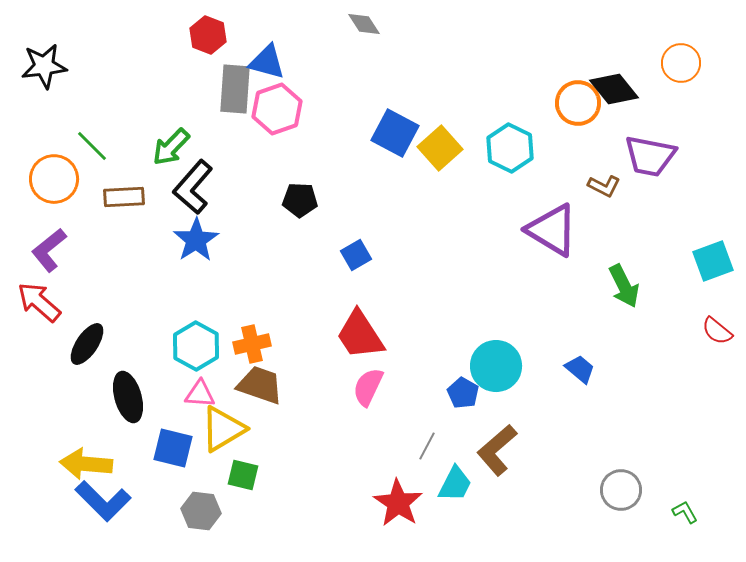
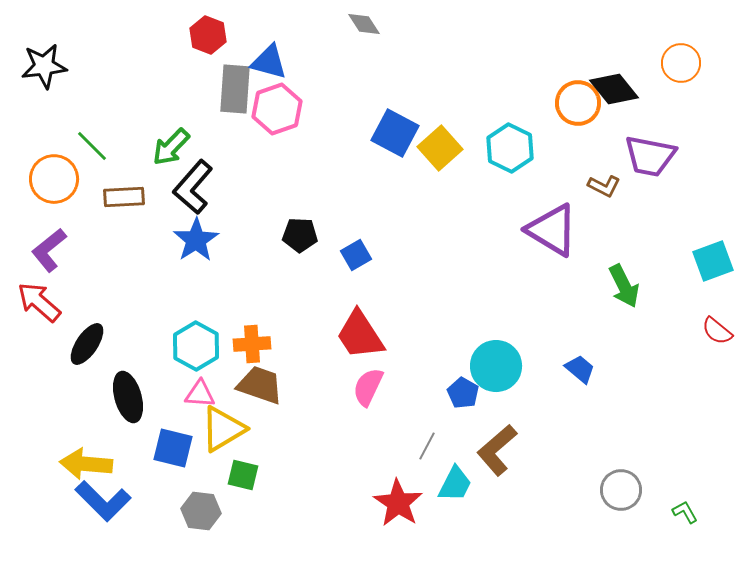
blue triangle at (267, 62): moved 2 px right
black pentagon at (300, 200): moved 35 px down
orange cross at (252, 344): rotated 9 degrees clockwise
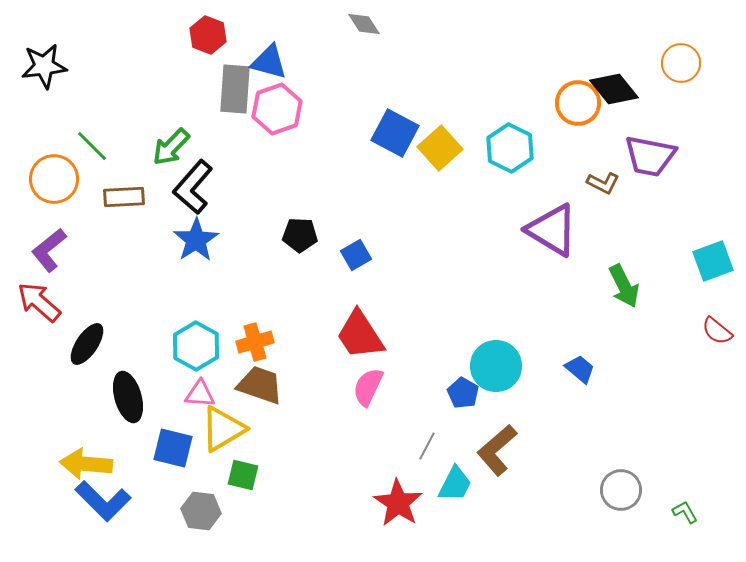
brown L-shape at (604, 186): moved 1 px left, 3 px up
orange cross at (252, 344): moved 3 px right, 2 px up; rotated 12 degrees counterclockwise
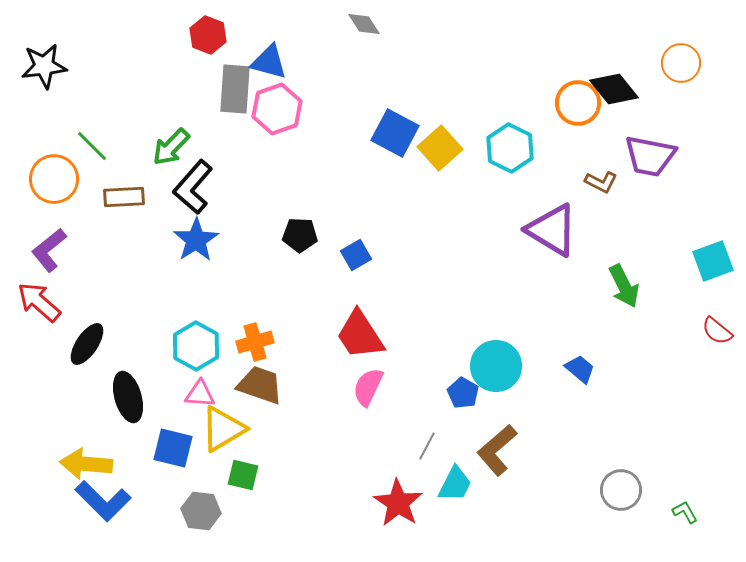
brown L-shape at (603, 183): moved 2 px left, 1 px up
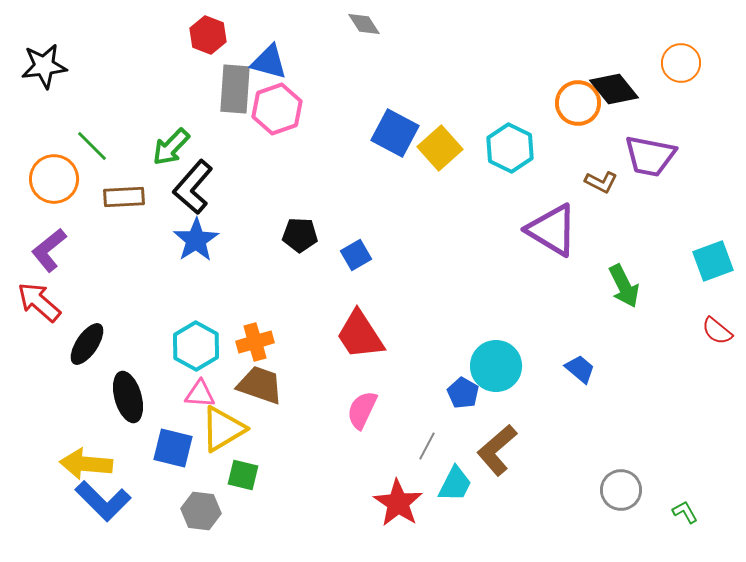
pink semicircle at (368, 387): moved 6 px left, 23 px down
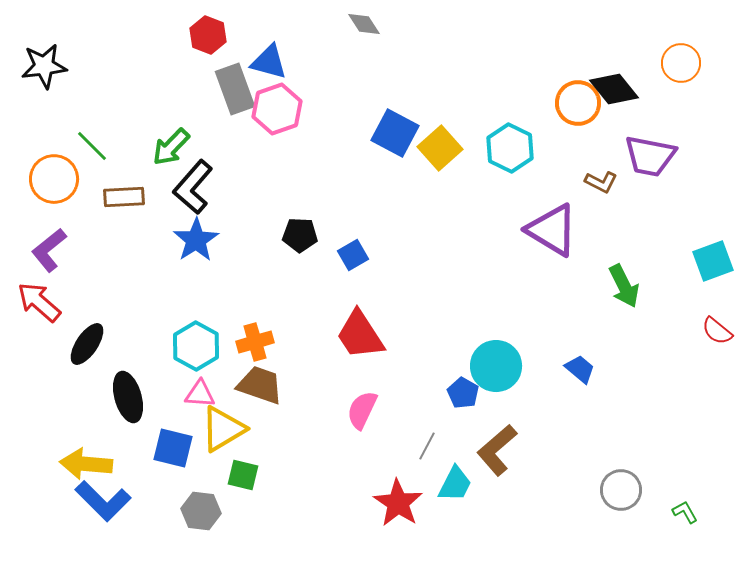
gray rectangle at (235, 89): rotated 24 degrees counterclockwise
blue square at (356, 255): moved 3 px left
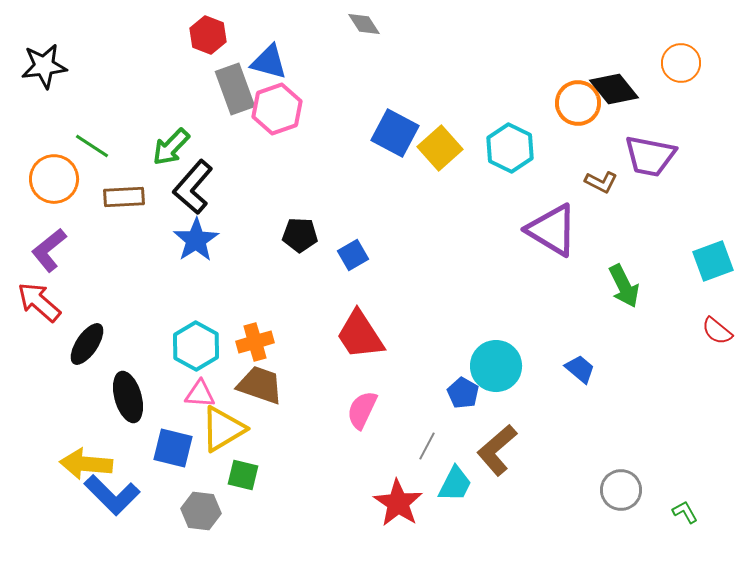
green line at (92, 146): rotated 12 degrees counterclockwise
blue L-shape at (103, 501): moved 9 px right, 6 px up
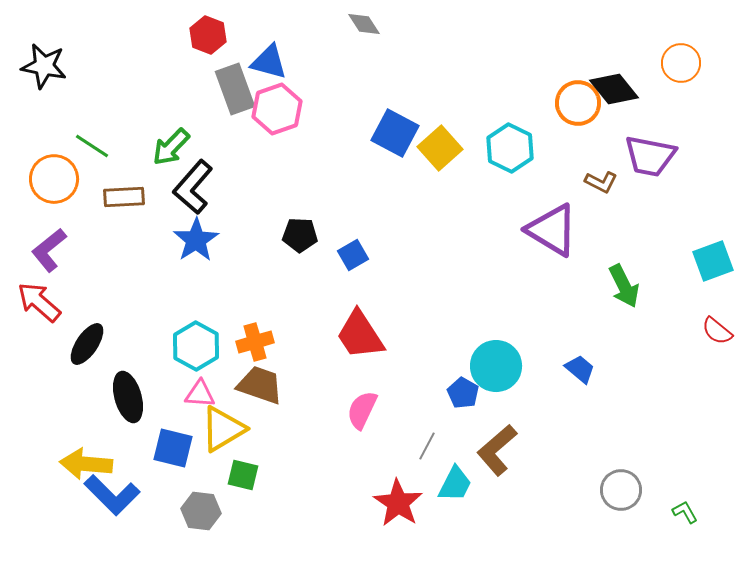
black star at (44, 66): rotated 18 degrees clockwise
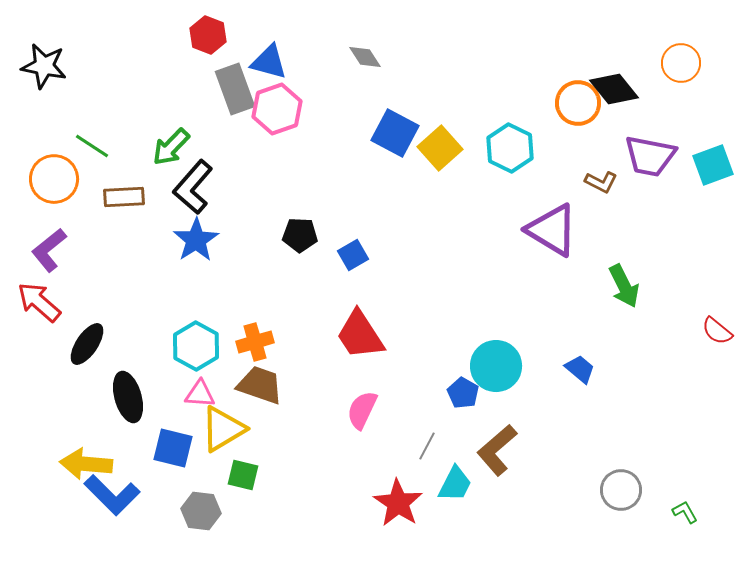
gray diamond at (364, 24): moved 1 px right, 33 px down
cyan square at (713, 261): moved 96 px up
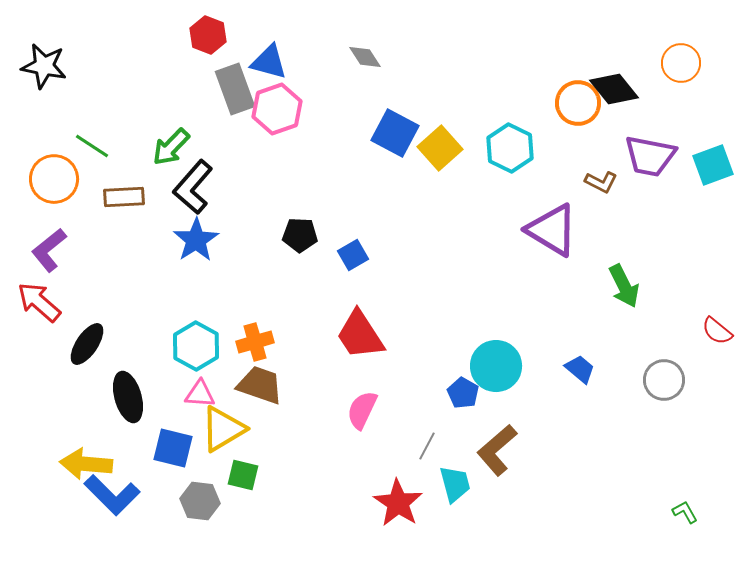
cyan trapezoid at (455, 484): rotated 42 degrees counterclockwise
gray circle at (621, 490): moved 43 px right, 110 px up
gray hexagon at (201, 511): moved 1 px left, 10 px up
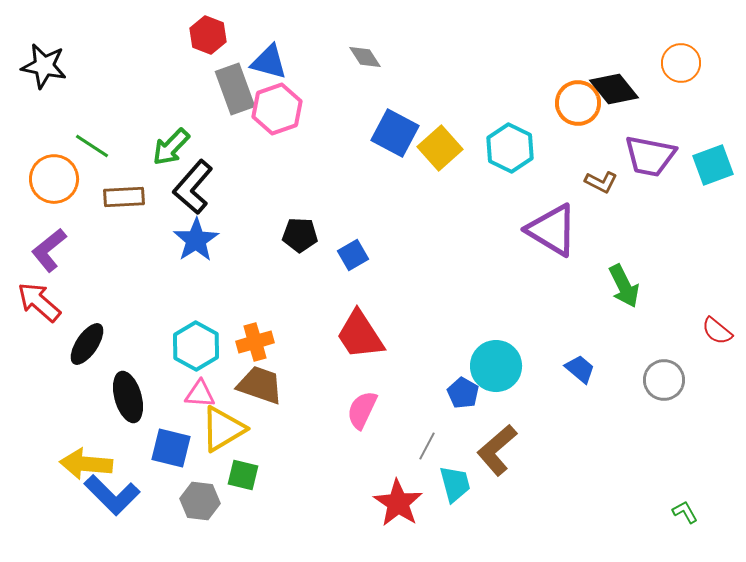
blue square at (173, 448): moved 2 px left
